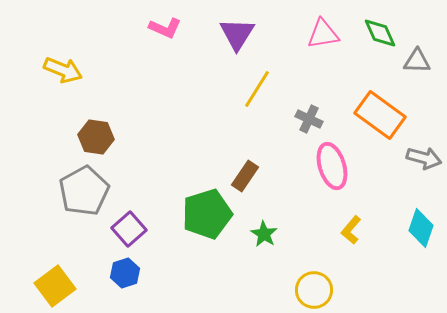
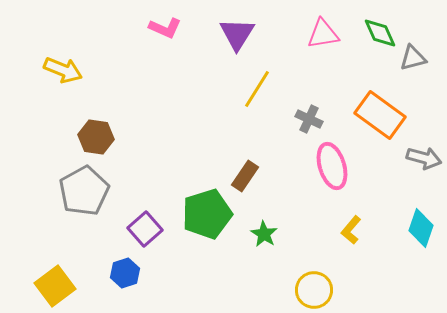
gray triangle: moved 4 px left, 3 px up; rotated 16 degrees counterclockwise
purple square: moved 16 px right
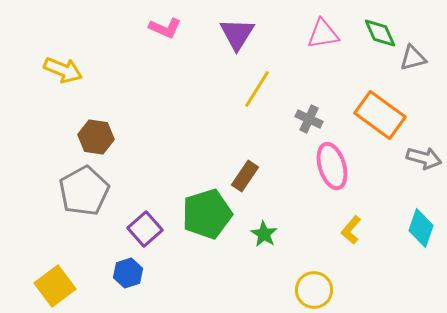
blue hexagon: moved 3 px right
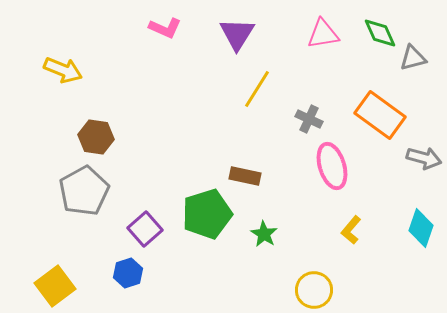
brown rectangle: rotated 68 degrees clockwise
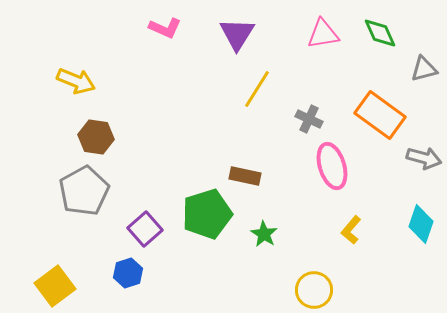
gray triangle: moved 11 px right, 11 px down
yellow arrow: moved 13 px right, 11 px down
cyan diamond: moved 4 px up
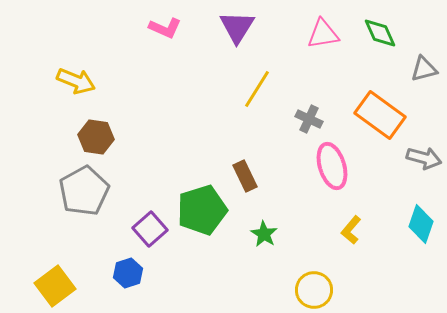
purple triangle: moved 7 px up
brown rectangle: rotated 52 degrees clockwise
green pentagon: moved 5 px left, 4 px up
purple square: moved 5 px right
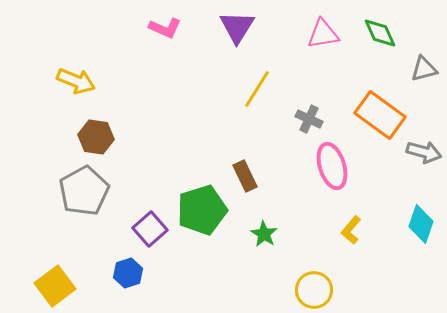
gray arrow: moved 6 px up
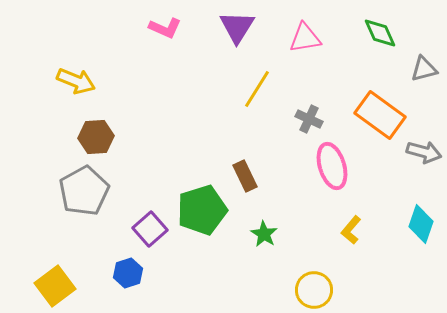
pink triangle: moved 18 px left, 4 px down
brown hexagon: rotated 12 degrees counterclockwise
